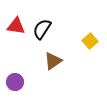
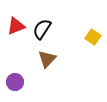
red triangle: rotated 30 degrees counterclockwise
yellow square: moved 3 px right, 4 px up; rotated 14 degrees counterclockwise
brown triangle: moved 6 px left, 2 px up; rotated 12 degrees counterclockwise
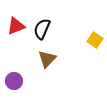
black semicircle: rotated 10 degrees counterclockwise
yellow square: moved 2 px right, 3 px down
purple circle: moved 1 px left, 1 px up
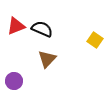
black semicircle: rotated 90 degrees clockwise
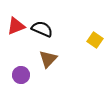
brown triangle: moved 1 px right
purple circle: moved 7 px right, 6 px up
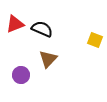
red triangle: moved 1 px left, 2 px up
yellow square: rotated 14 degrees counterclockwise
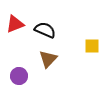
black semicircle: moved 3 px right, 1 px down
yellow square: moved 3 px left, 6 px down; rotated 21 degrees counterclockwise
purple circle: moved 2 px left, 1 px down
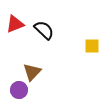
black semicircle: moved 1 px left; rotated 20 degrees clockwise
brown triangle: moved 16 px left, 13 px down
purple circle: moved 14 px down
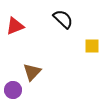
red triangle: moved 2 px down
black semicircle: moved 19 px right, 11 px up
purple circle: moved 6 px left
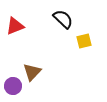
yellow square: moved 8 px left, 5 px up; rotated 14 degrees counterclockwise
purple circle: moved 4 px up
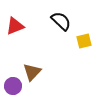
black semicircle: moved 2 px left, 2 px down
